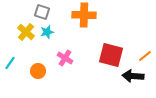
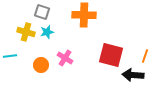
yellow cross: rotated 24 degrees counterclockwise
orange line: rotated 32 degrees counterclockwise
cyan line: moved 7 px up; rotated 48 degrees clockwise
orange circle: moved 3 px right, 6 px up
black arrow: moved 1 px up
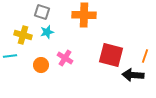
yellow cross: moved 3 px left, 3 px down
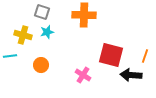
pink cross: moved 18 px right, 17 px down
black arrow: moved 2 px left
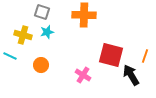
cyan line: rotated 32 degrees clockwise
black arrow: rotated 55 degrees clockwise
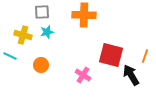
gray square: rotated 21 degrees counterclockwise
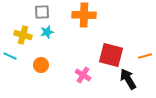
orange line: rotated 56 degrees clockwise
black arrow: moved 3 px left, 4 px down
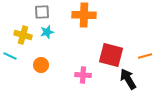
pink cross: rotated 28 degrees counterclockwise
